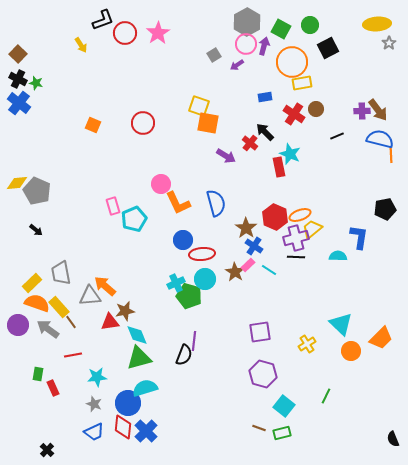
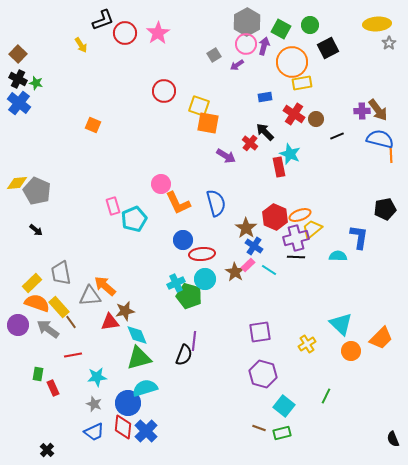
brown circle at (316, 109): moved 10 px down
red circle at (143, 123): moved 21 px right, 32 px up
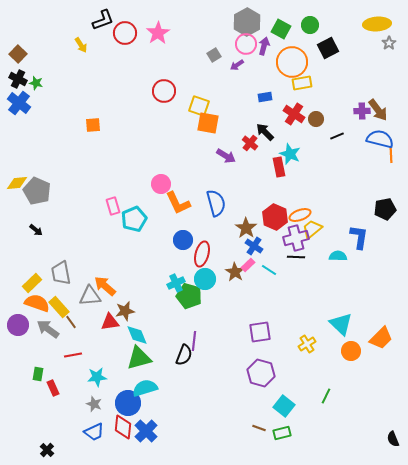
orange square at (93, 125): rotated 28 degrees counterclockwise
red ellipse at (202, 254): rotated 70 degrees counterclockwise
purple hexagon at (263, 374): moved 2 px left, 1 px up
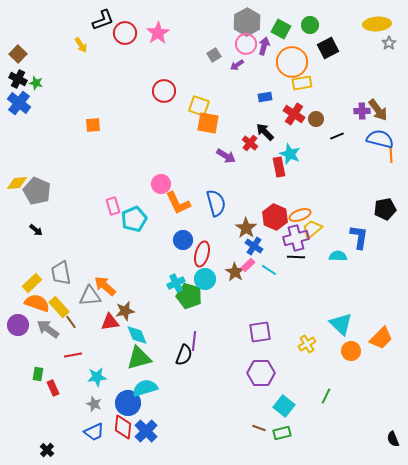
purple hexagon at (261, 373): rotated 16 degrees counterclockwise
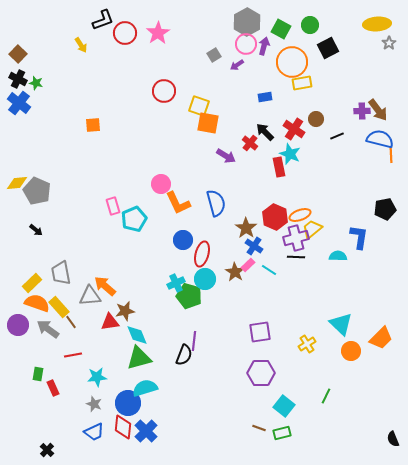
red cross at (294, 114): moved 15 px down
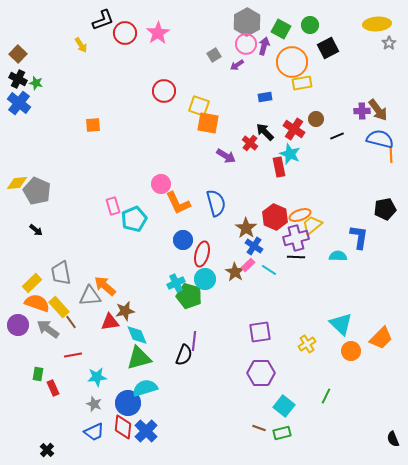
yellow trapezoid at (312, 229): moved 4 px up
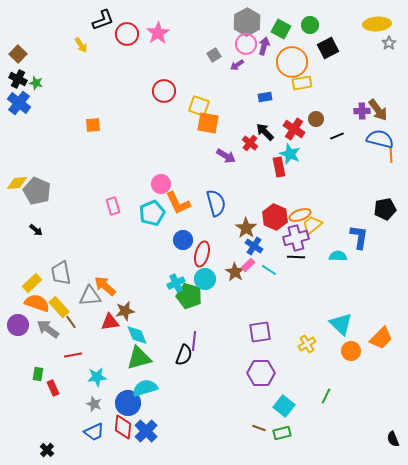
red circle at (125, 33): moved 2 px right, 1 px down
cyan pentagon at (134, 219): moved 18 px right, 6 px up
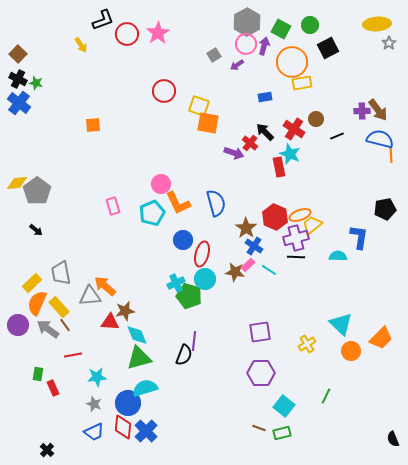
purple arrow at (226, 156): moved 8 px right, 3 px up; rotated 12 degrees counterclockwise
gray pentagon at (37, 191): rotated 12 degrees clockwise
brown star at (235, 272): rotated 24 degrees counterclockwise
orange semicircle at (37, 303): rotated 85 degrees counterclockwise
brown line at (71, 322): moved 6 px left, 3 px down
red triangle at (110, 322): rotated 12 degrees clockwise
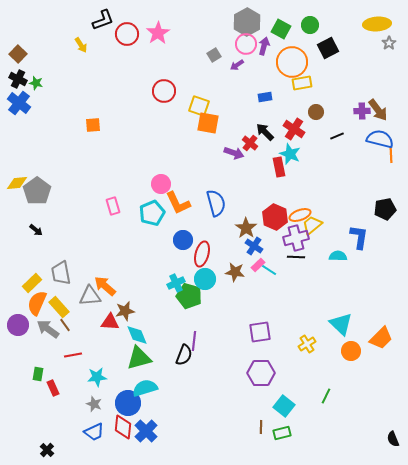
brown circle at (316, 119): moved 7 px up
pink rectangle at (248, 265): moved 10 px right
brown line at (259, 428): moved 2 px right, 1 px up; rotated 72 degrees clockwise
